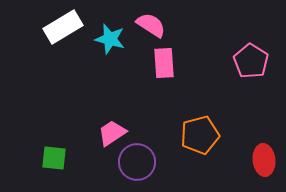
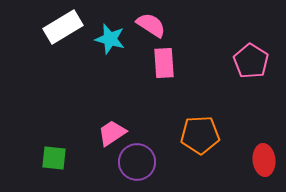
orange pentagon: rotated 12 degrees clockwise
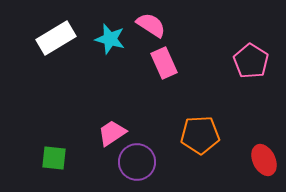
white rectangle: moved 7 px left, 11 px down
pink rectangle: rotated 20 degrees counterclockwise
red ellipse: rotated 20 degrees counterclockwise
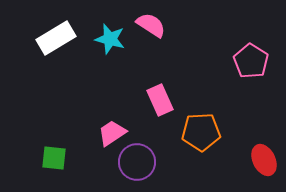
pink rectangle: moved 4 px left, 37 px down
orange pentagon: moved 1 px right, 3 px up
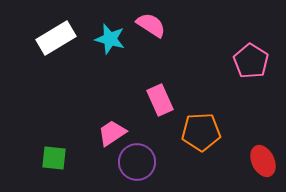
red ellipse: moved 1 px left, 1 px down
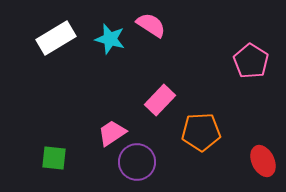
pink rectangle: rotated 68 degrees clockwise
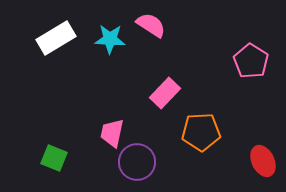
cyan star: rotated 12 degrees counterclockwise
pink rectangle: moved 5 px right, 7 px up
pink trapezoid: rotated 44 degrees counterclockwise
green square: rotated 16 degrees clockwise
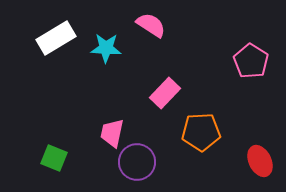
cyan star: moved 4 px left, 9 px down
red ellipse: moved 3 px left
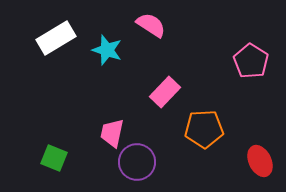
cyan star: moved 1 px right, 2 px down; rotated 16 degrees clockwise
pink rectangle: moved 1 px up
orange pentagon: moved 3 px right, 3 px up
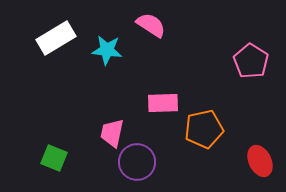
cyan star: rotated 12 degrees counterclockwise
pink rectangle: moved 2 px left, 11 px down; rotated 44 degrees clockwise
orange pentagon: rotated 9 degrees counterclockwise
